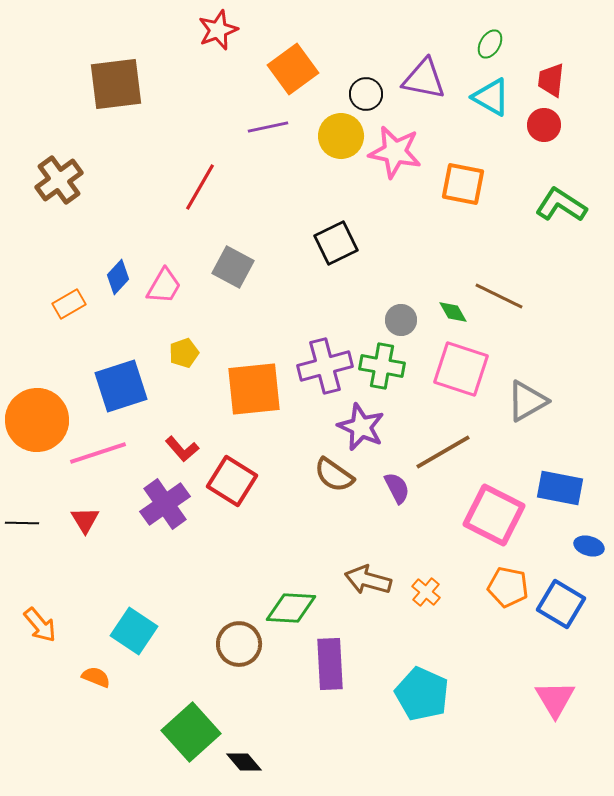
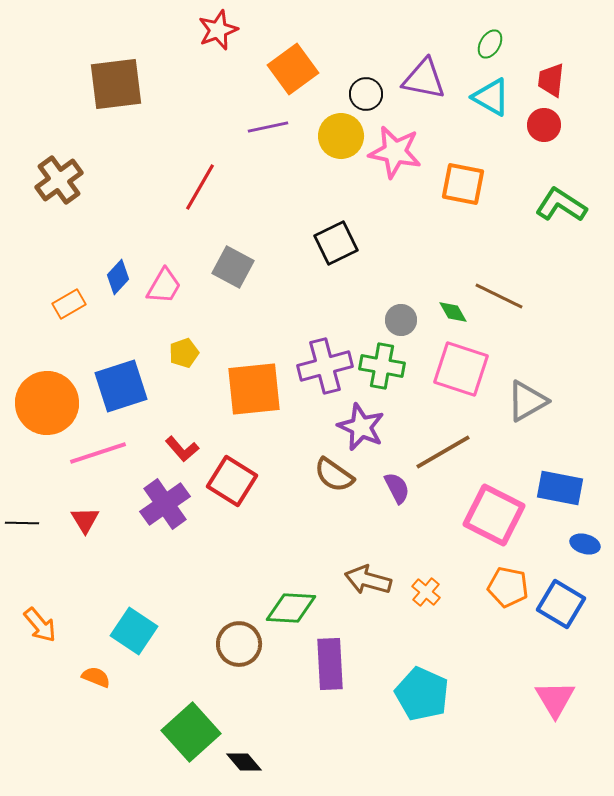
orange circle at (37, 420): moved 10 px right, 17 px up
blue ellipse at (589, 546): moved 4 px left, 2 px up
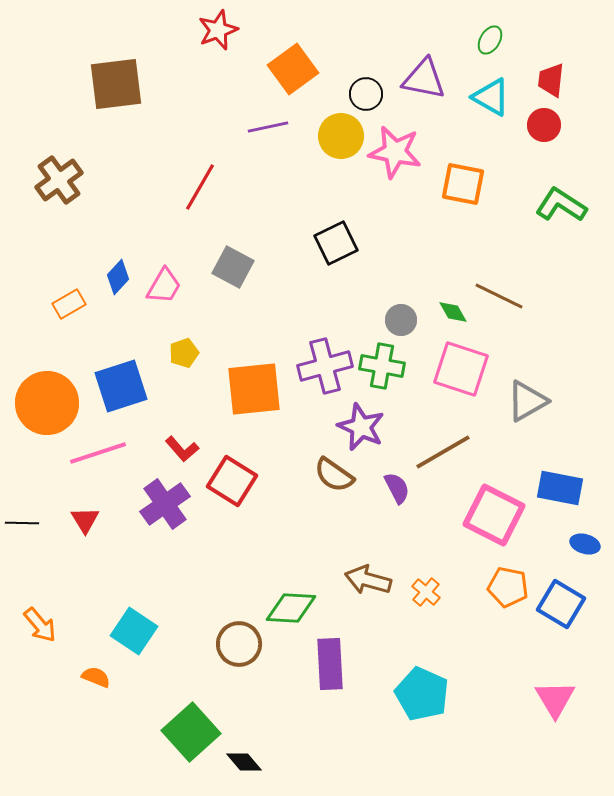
green ellipse at (490, 44): moved 4 px up
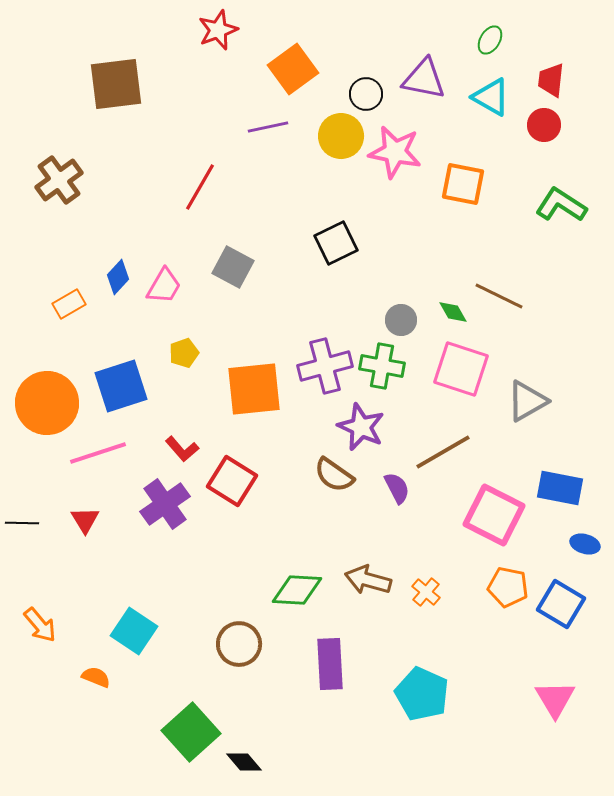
green diamond at (291, 608): moved 6 px right, 18 px up
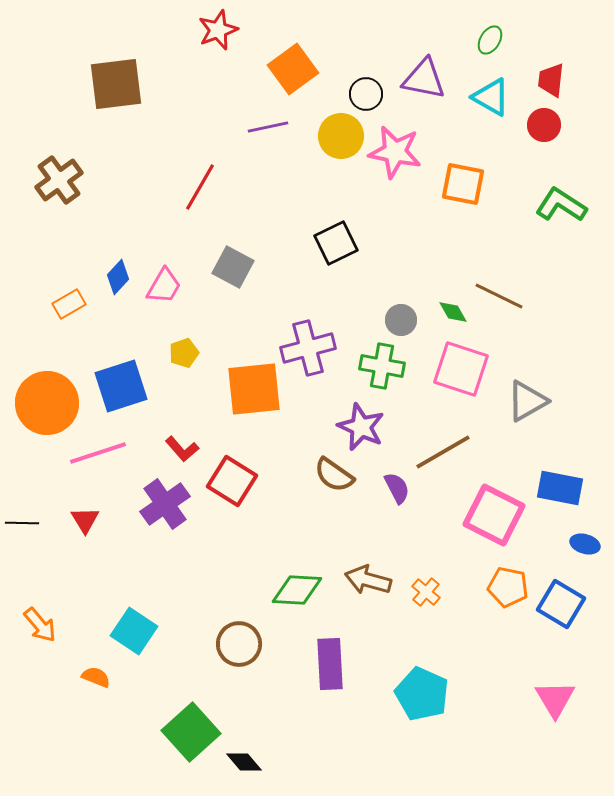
purple cross at (325, 366): moved 17 px left, 18 px up
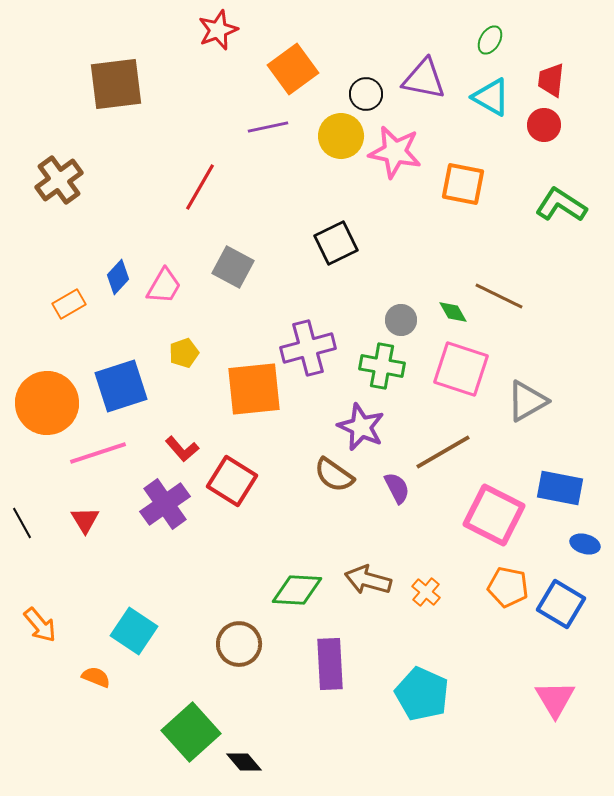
black line at (22, 523): rotated 60 degrees clockwise
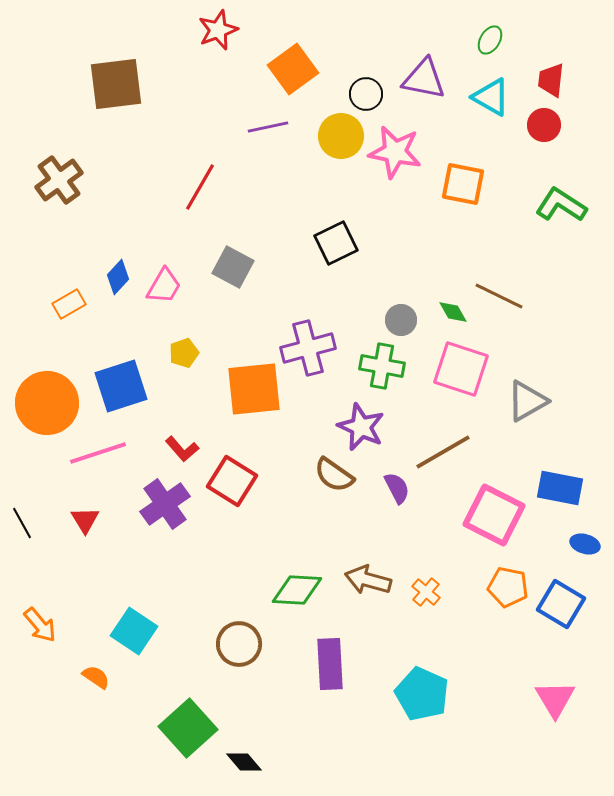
orange semicircle at (96, 677): rotated 12 degrees clockwise
green square at (191, 732): moved 3 px left, 4 px up
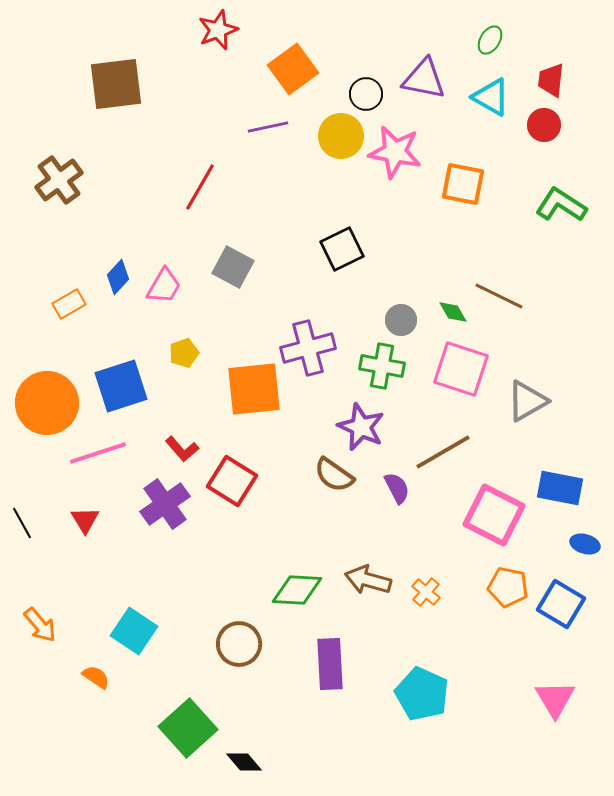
black square at (336, 243): moved 6 px right, 6 px down
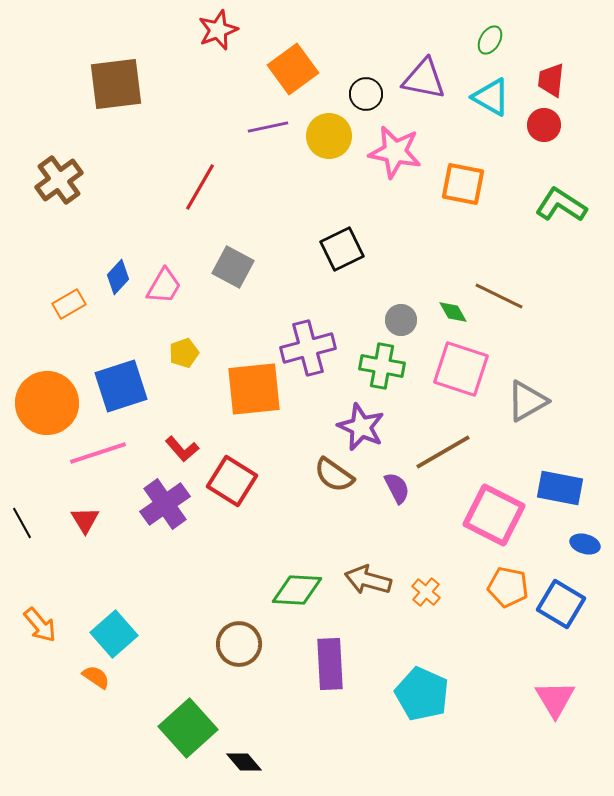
yellow circle at (341, 136): moved 12 px left
cyan square at (134, 631): moved 20 px left, 3 px down; rotated 15 degrees clockwise
